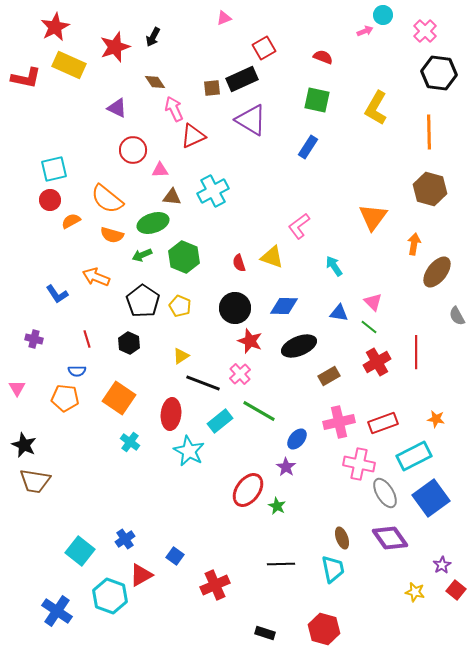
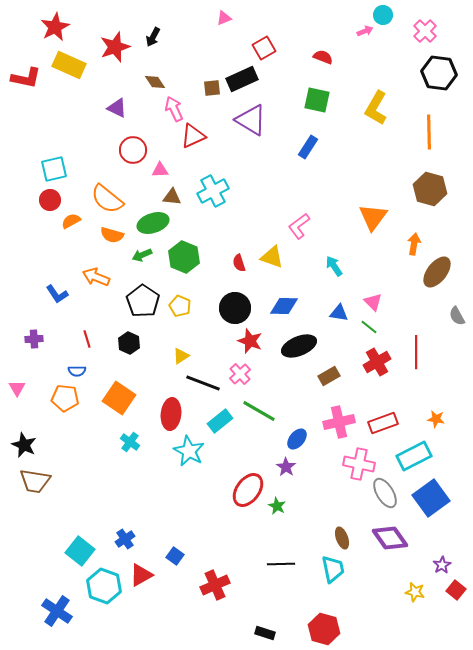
purple cross at (34, 339): rotated 18 degrees counterclockwise
cyan hexagon at (110, 596): moved 6 px left, 10 px up
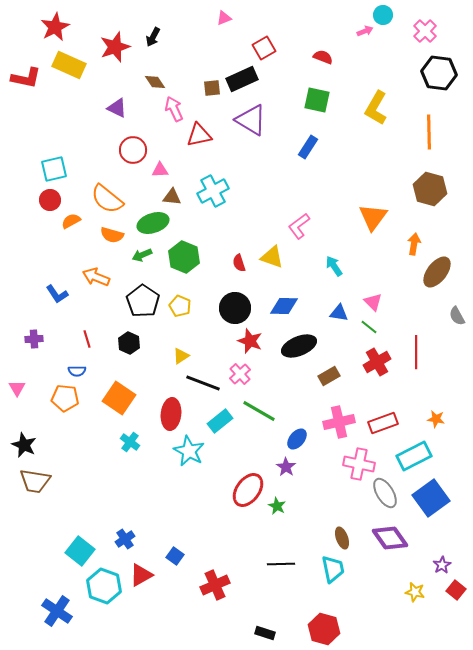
red triangle at (193, 136): moved 6 px right, 1 px up; rotated 12 degrees clockwise
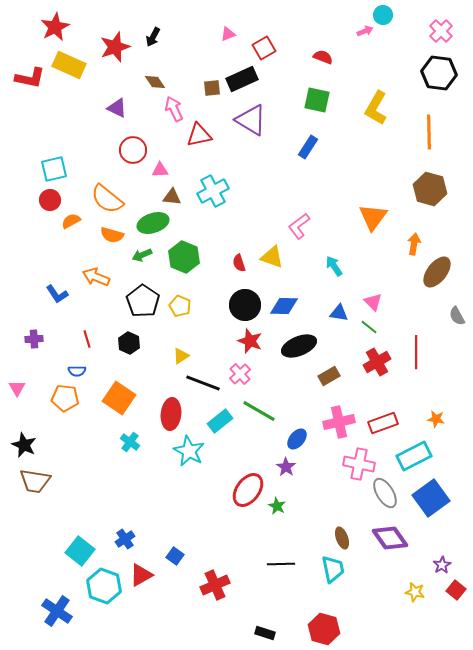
pink triangle at (224, 18): moved 4 px right, 16 px down
pink cross at (425, 31): moved 16 px right
red L-shape at (26, 78): moved 4 px right
black circle at (235, 308): moved 10 px right, 3 px up
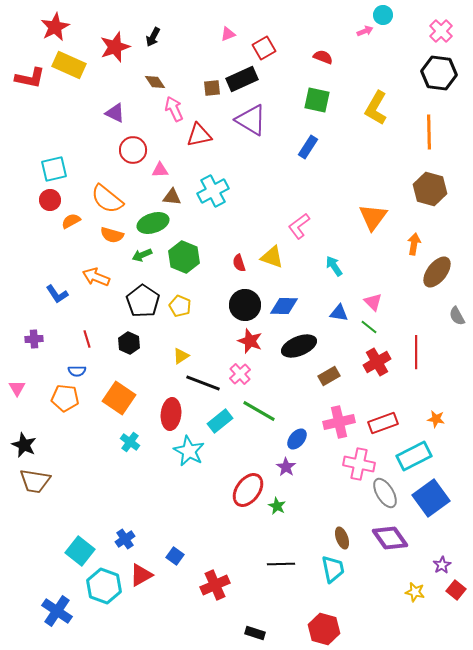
purple triangle at (117, 108): moved 2 px left, 5 px down
black rectangle at (265, 633): moved 10 px left
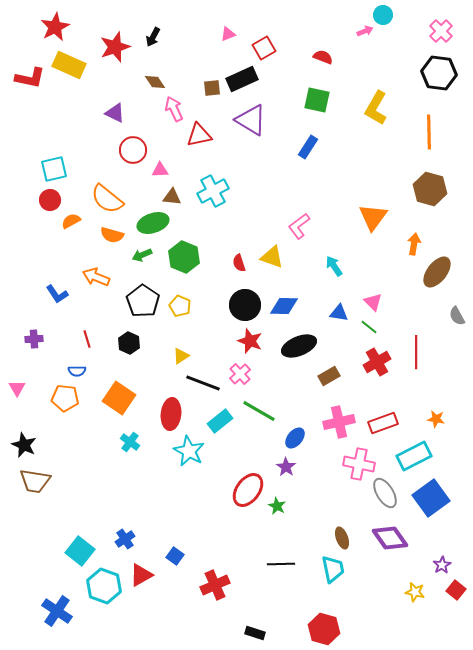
blue ellipse at (297, 439): moved 2 px left, 1 px up
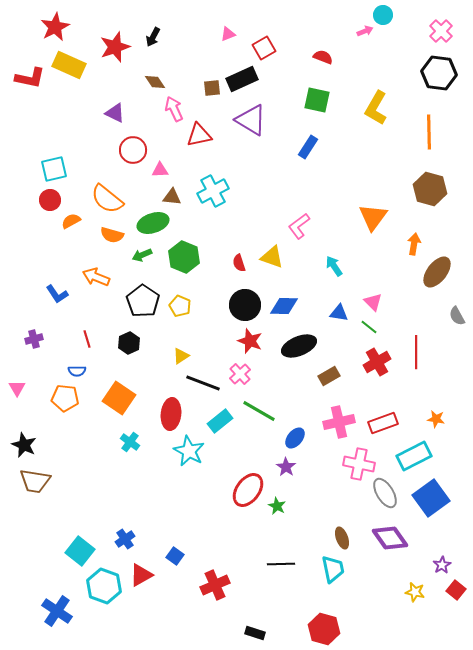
purple cross at (34, 339): rotated 12 degrees counterclockwise
black hexagon at (129, 343): rotated 10 degrees clockwise
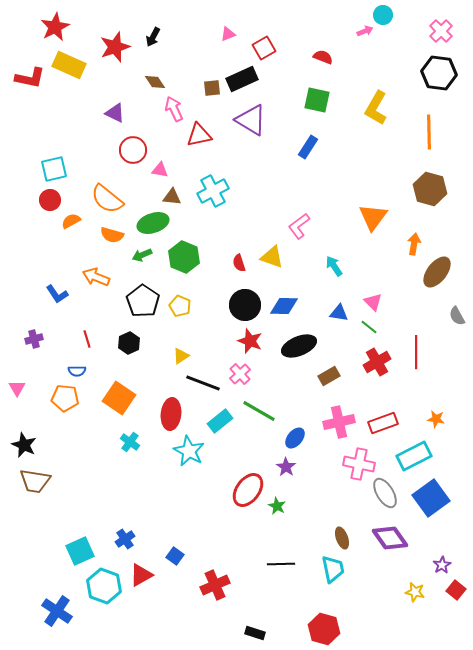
pink triangle at (160, 170): rotated 12 degrees clockwise
cyan square at (80, 551): rotated 28 degrees clockwise
